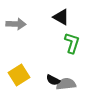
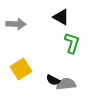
yellow square: moved 2 px right, 6 px up
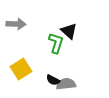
black triangle: moved 8 px right, 14 px down; rotated 12 degrees clockwise
green L-shape: moved 16 px left
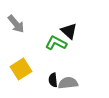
gray arrow: rotated 48 degrees clockwise
green L-shape: rotated 80 degrees counterclockwise
black semicircle: rotated 56 degrees clockwise
gray semicircle: moved 2 px right, 1 px up
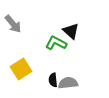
gray arrow: moved 3 px left
black triangle: moved 2 px right
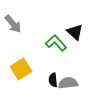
black triangle: moved 4 px right, 1 px down
green L-shape: rotated 20 degrees clockwise
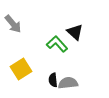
green L-shape: moved 1 px right, 1 px down
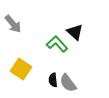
yellow square: rotated 25 degrees counterclockwise
gray semicircle: rotated 120 degrees counterclockwise
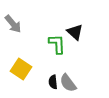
green L-shape: rotated 40 degrees clockwise
black semicircle: moved 2 px down
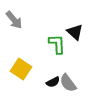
gray arrow: moved 1 px right, 4 px up
black semicircle: rotated 112 degrees counterclockwise
